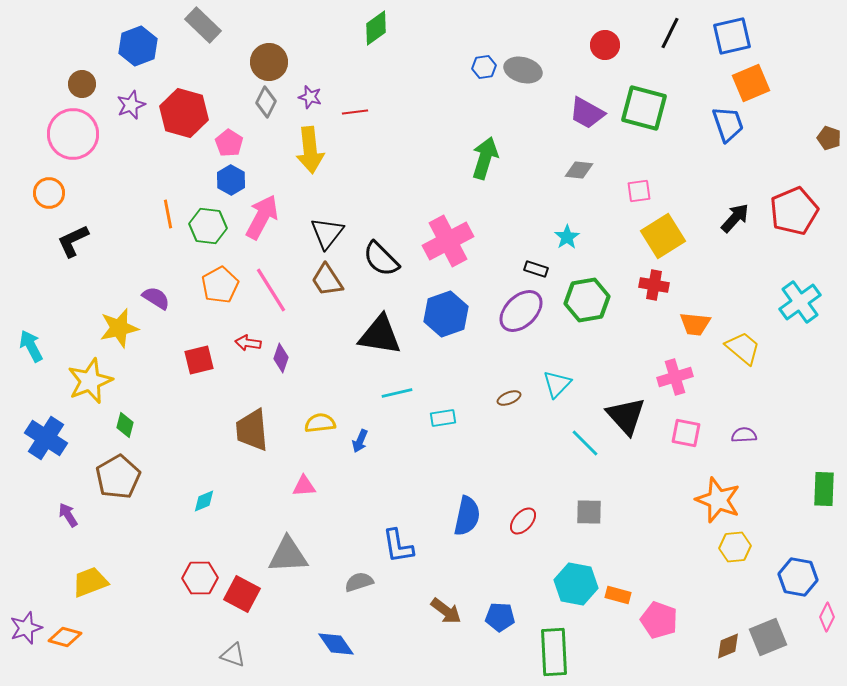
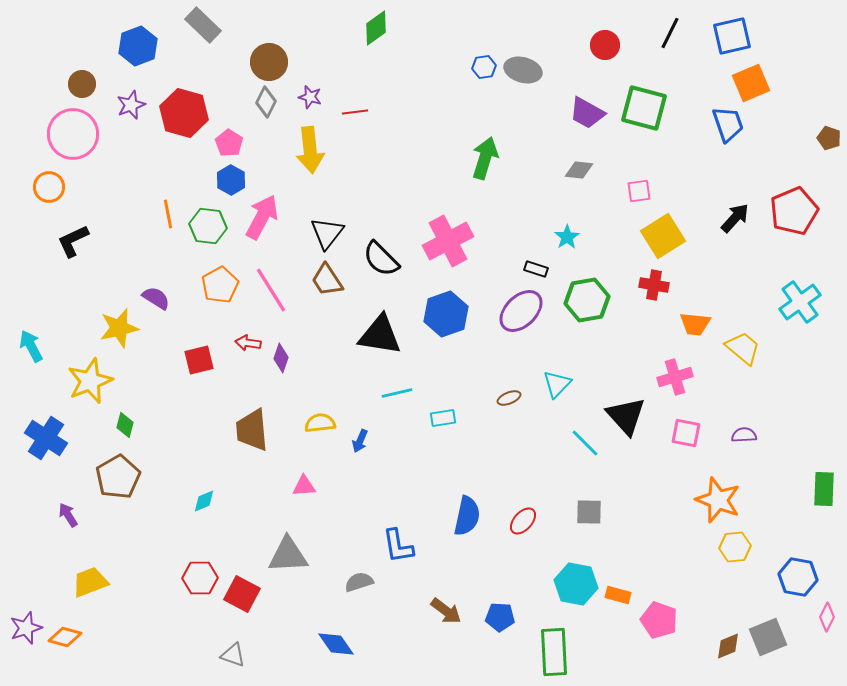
orange circle at (49, 193): moved 6 px up
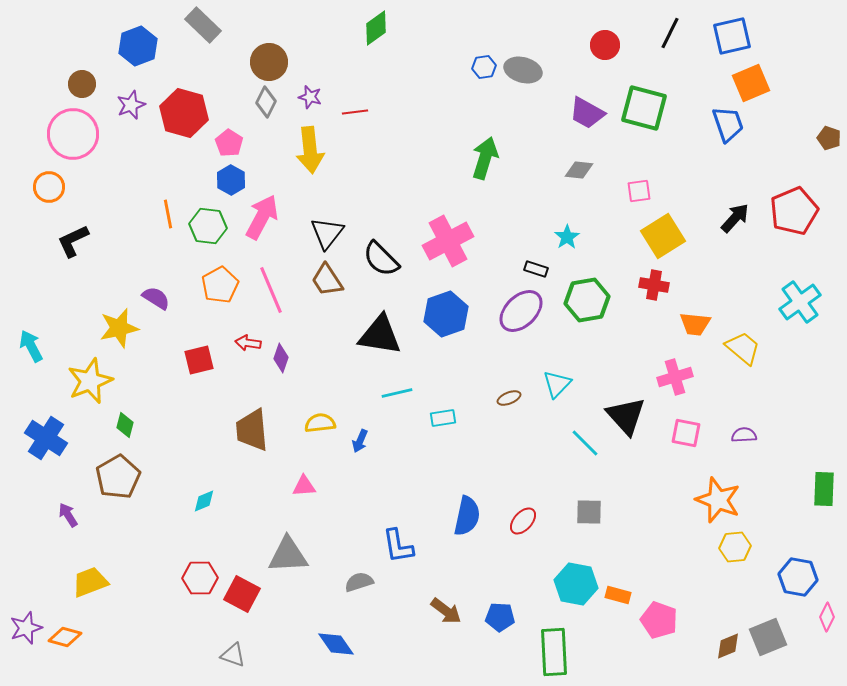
pink line at (271, 290): rotated 9 degrees clockwise
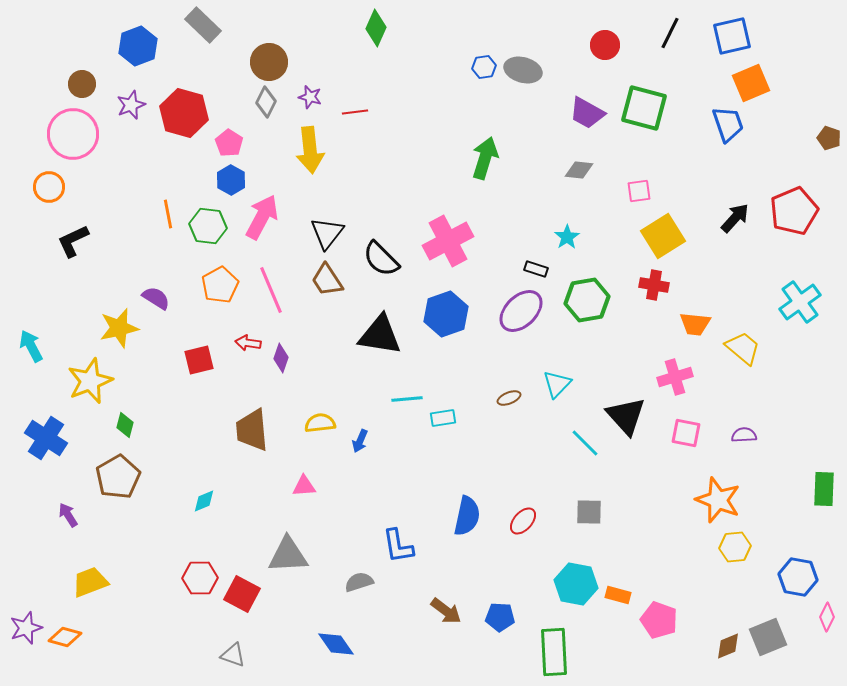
green diamond at (376, 28): rotated 30 degrees counterclockwise
cyan line at (397, 393): moved 10 px right, 6 px down; rotated 8 degrees clockwise
